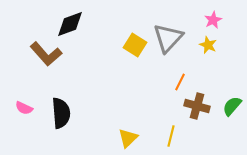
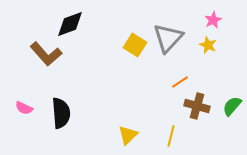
orange line: rotated 30 degrees clockwise
yellow triangle: moved 3 px up
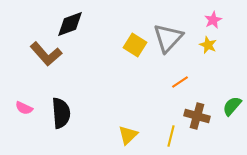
brown cross: moved 10 px down
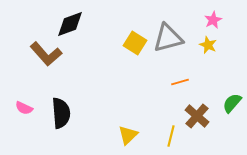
gray triangle: rotated 32 degrees clockwise
yellow square: moved 2 px up
orange line: rotated 18 degrees clockwise
green semicircle: moved 3 px up
brown cross: rotated 25 degrees clockwise
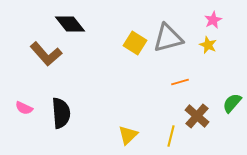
black diamond: rotated 72 degrees clockwise
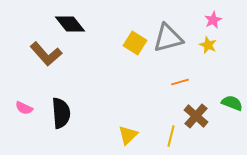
green semicircle: rotated 70 degrees clockwise
brown cross: moved 1 px left
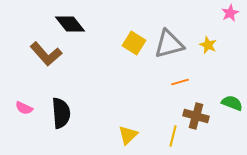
pink star: moved 17 px right, 7 px up
gray triangle: moved 1 px right, 6 px down
yellow square: moved 1 px left
brown cross: rotated 25 degrees counterclockwise
yellow line: moved 2 px right
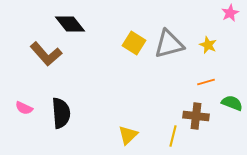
orange line: moved 26 px right
brown cross: rotated 10 degrees counterclockwise
